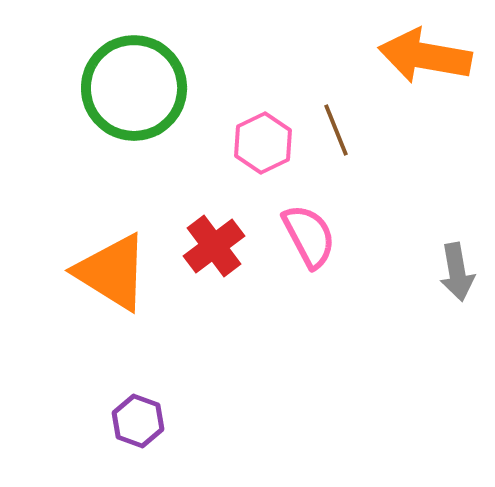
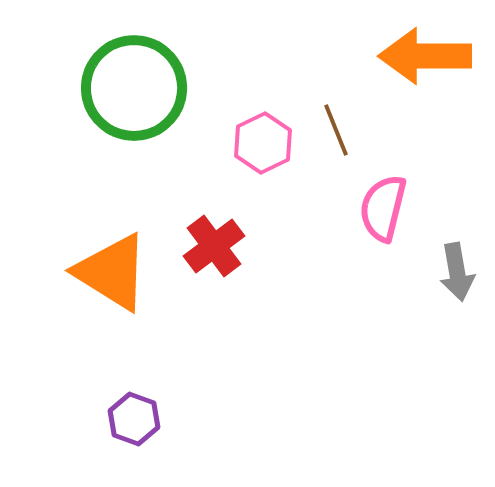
orange arrow: rotated 10 degrees counterclockwise
pink semicircle: moved 74 px right, 28 px up; rotated 138 degrees counterclockwise
purple hexagon: moved 4 px left, 2 px up
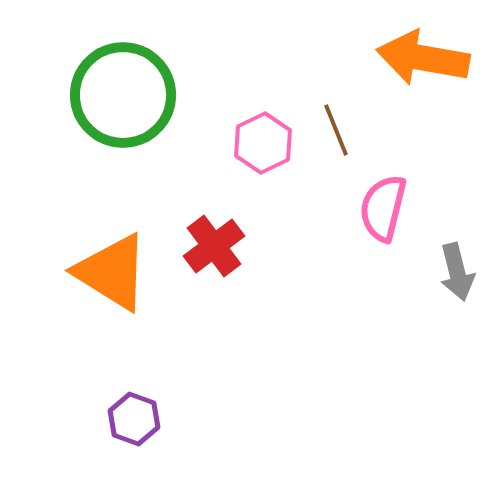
orange arrow: moved 2 px left, 2 px down; rotated 10 degrees clockwise
green circle: moved 11 px left, 7 px down
gray arrow: rotated 4 degrees counterclockwise
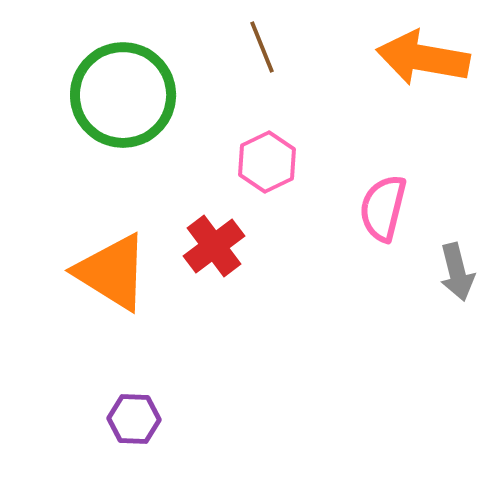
brown line: moved 74 px left, 83 px up
pink hexagon: moved 4 px right, 19 px down
purple hexagon: rotated 18 degrees counterclockwise
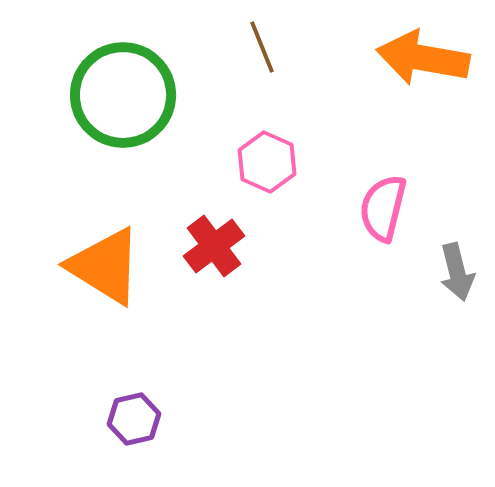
pink hexagon: rotated 10 degrees counterclockwise
orange triangle: moved 7 px left, 6 px up
purple hexagon: rotated 15 degrees counterclockwise
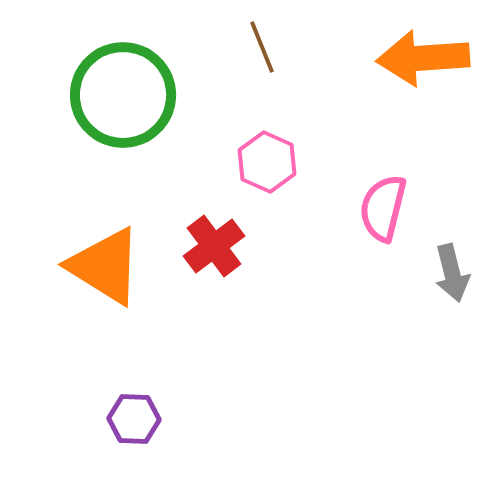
orange arrow: rotated 14 degrees counterclockwise
gray arrow: moved 5 px left, 1 px down
purple hexagon: rotated 15 degrees clockwise
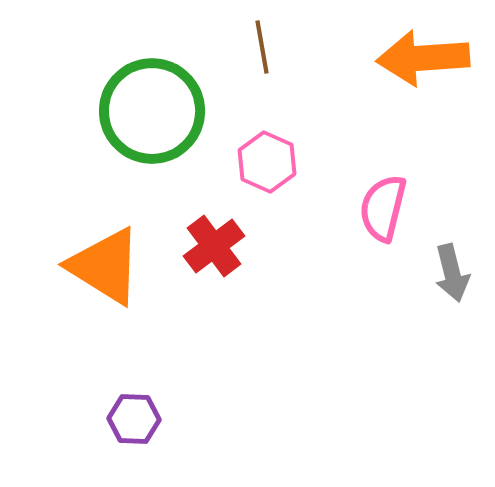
brown line: rotated 12 degrees clockwise
green circle: moved 29 px right, 16 px down
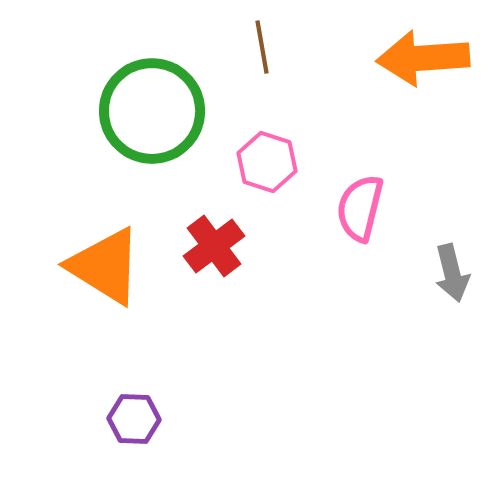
pink hexagon: rotated 6 degrees counterclockwise
pink semicircle: moved 23 px left
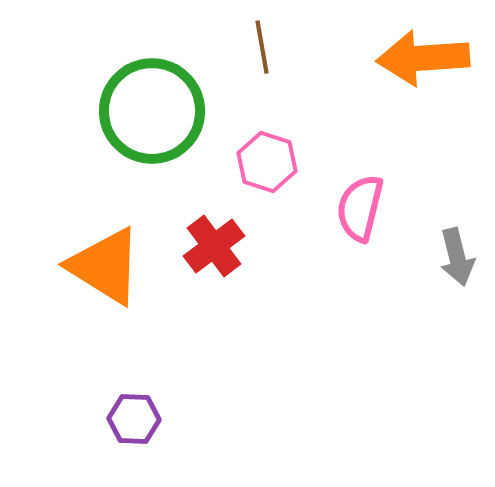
gray arrow: moved 5 px right, 16 px up
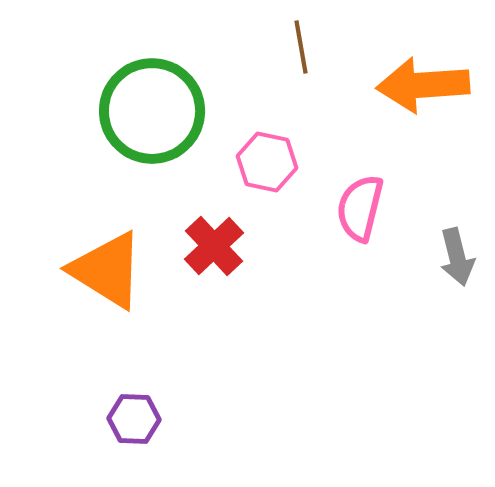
brown line: moved 39 px right
orange arrow: moved 27 px down
pink hexagon: rotated 6 degrees counterclockwise
red cross: rotated 6 degrees counterclockwise
orange triangle: moved 2 px right, 4 px down
